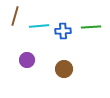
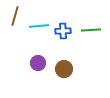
green line: moved 3 px down
purple circle: moved 11 px right, 3 px down
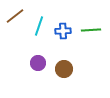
brown line: rotated 36 degrees clockwise
cyan line: rotated 66 degrees counterclockwise
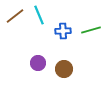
cyan line: moved 11 px up; rotated 42 degrees counterclockwise
green line: rotated 12 degrees counterclockwise
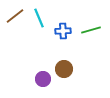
cyan line: moved 3 px down
purple circle: moved 5 px right, 16 px down
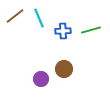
purple circle: moved 2 px left
